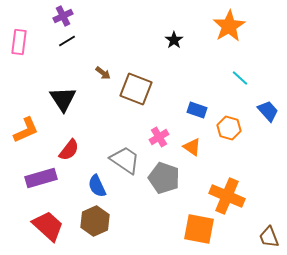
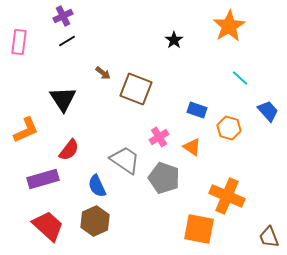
purple rectangle: moved 2 px right, 1 px down
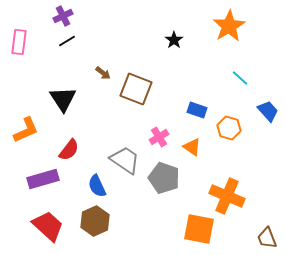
brown trapezoid: moved 2 px left, 1 px down
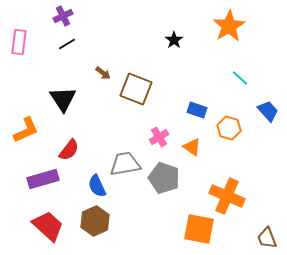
black line: moved 3 px down
gray trapezoid: moved 4 px down; rotated 44 degrees counterclockwise
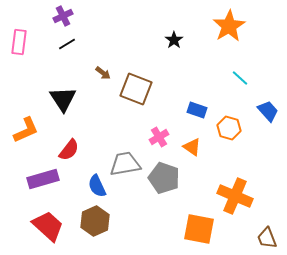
orange cross: moved 8 px right
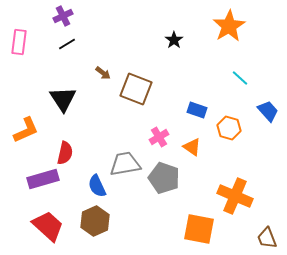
red semicircle: moved 4 px left, 3 px down; rotated 25 degrees counterclockwise
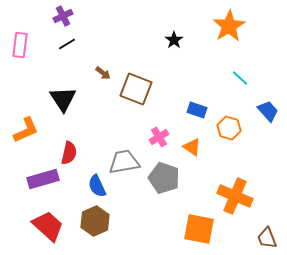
pink rectangle: moved 1 px right, 3 px down
red semicircle: moved 4 px right
gray trapezoid: moved 1 px left, 2 px up
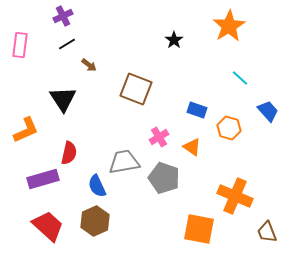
brown arrow: moved 14 px left, 8 px up
brown trapezoid: moved 6 px up
